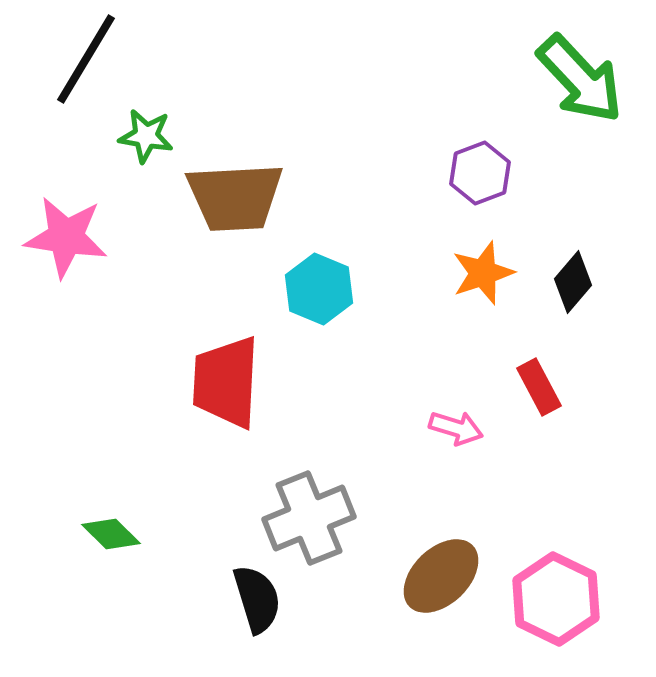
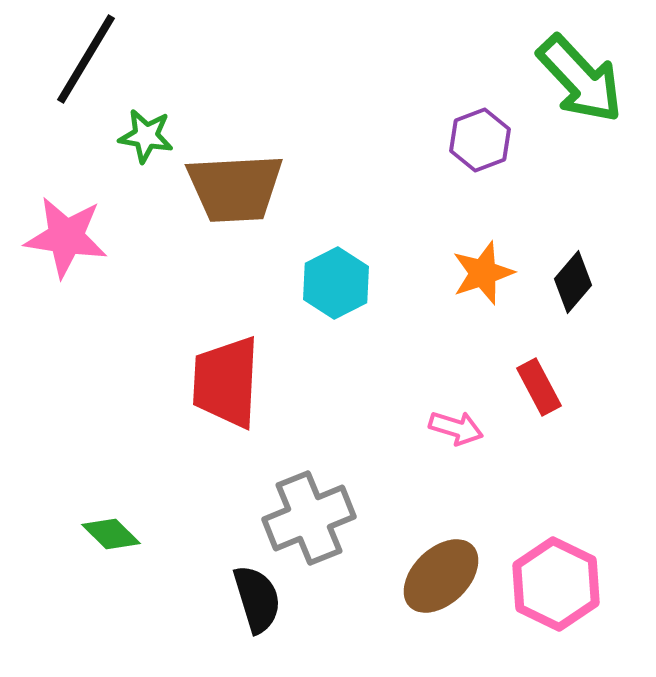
purple hexagon: moved 33 px up
brown trapezoid: moved 9 px up
cyan hexagon: moved 17 px right, 6 px up; rotated 10 degrees clockwise
pink hexagon: moved 15 px up
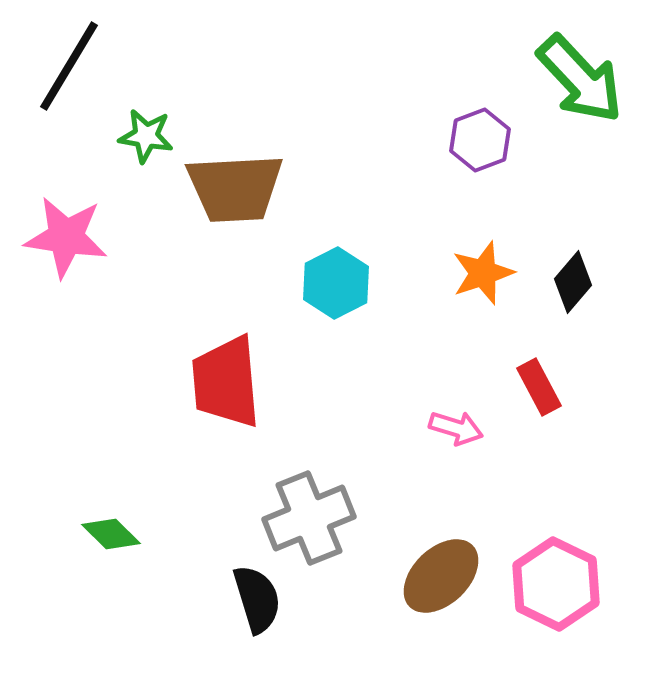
black line: moved 17 px left, 7 px down
red trapezoid: rotated 8 degrees counterclockwise
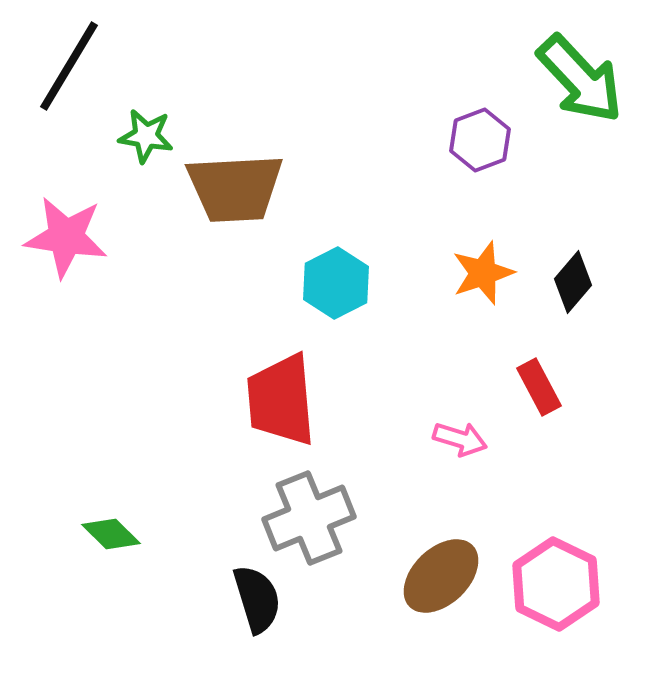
red trapezoid: moved 55 px right, 18 px down
pink arrow: moved 4 px right, 11 px down
